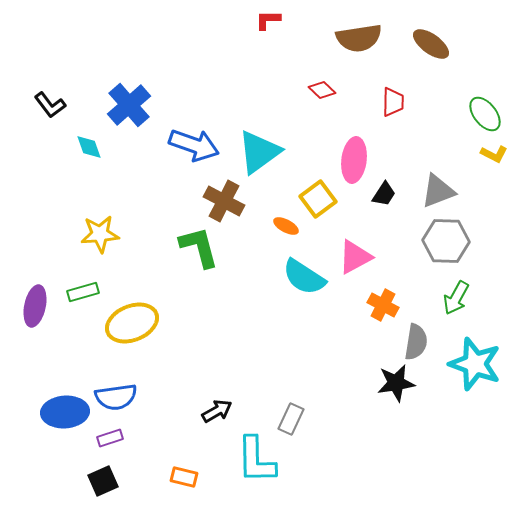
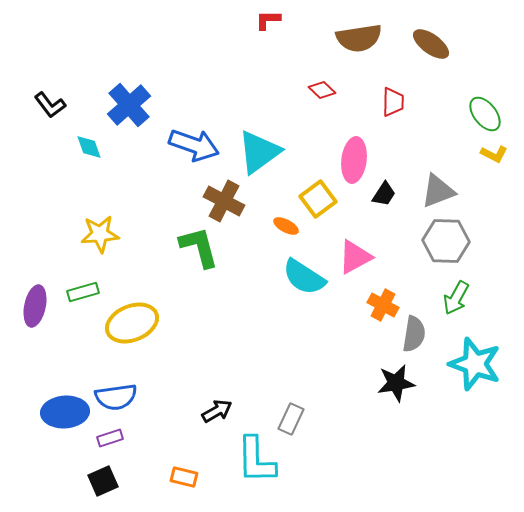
gray semicircle: moved 2 px left, 8 px up
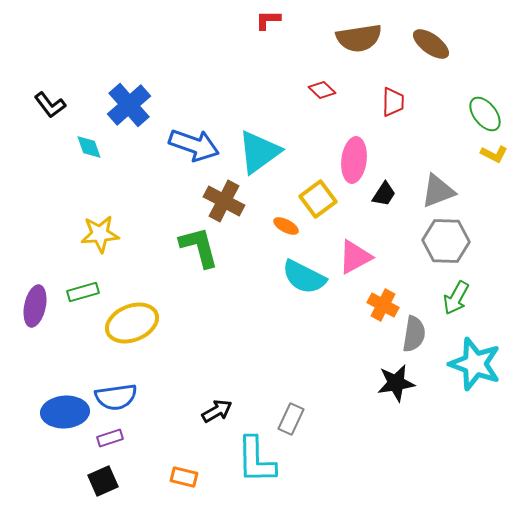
cyan semicircle: rotated 6 degrees counterclockwise
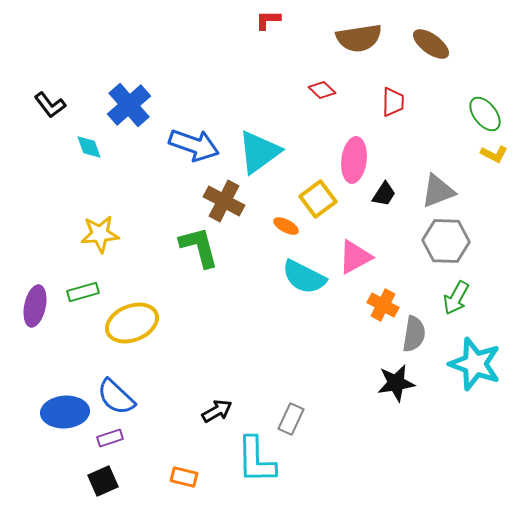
blue semicircle: rotated 51 degrees clockwise
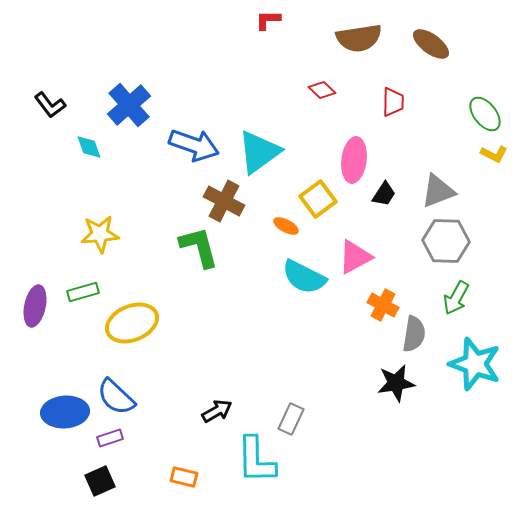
black square: moved 3 px left
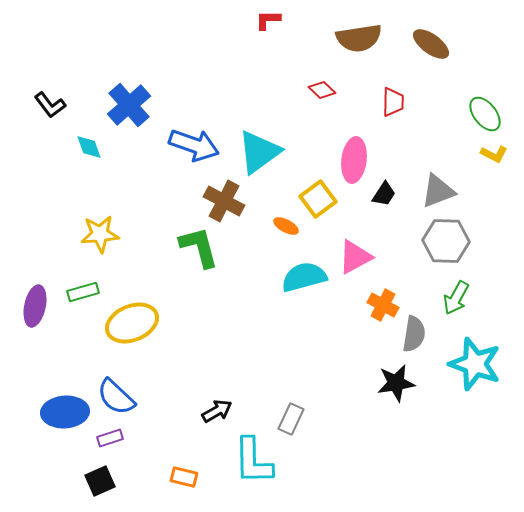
cyan semicircle: rotated 138 degrees clockwise
cyan L-shape: moved 3 px left, 1 px down
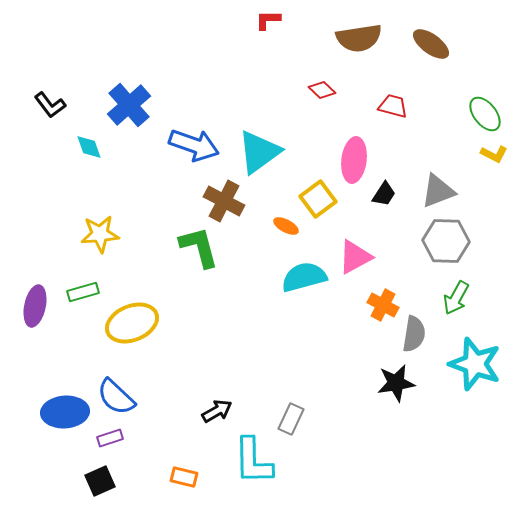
red trapezoid: moved 4 px down; rotated 76 degrees counterclockwise
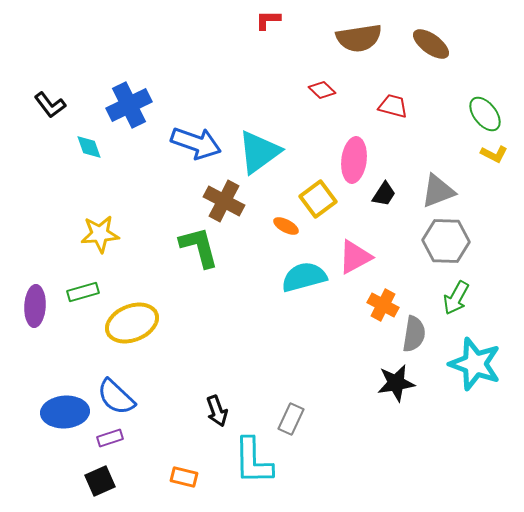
blue cross: rotated 15 degrees clockwise
blue arrow: moved 2 px right, 2 px up
purple ellipse: rotated 9 degrees counterclockwise
black arrow: rotated 100 degrees clockwise
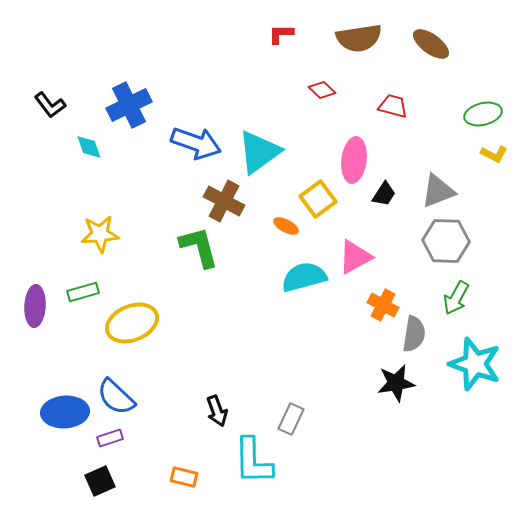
red L-shape: moved 13 px right, 14 px down
green ellipse: moved 2 px left; rotated 66 degrees counterclockwise
